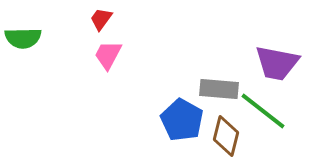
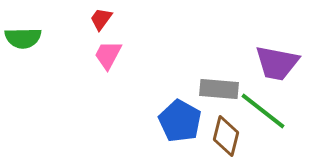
blue pentagon: moved 2 px left, 1 px down
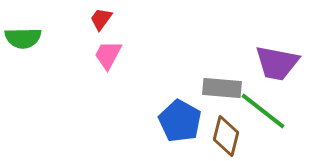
gray rectangle: moved 3 px right, 1 px up
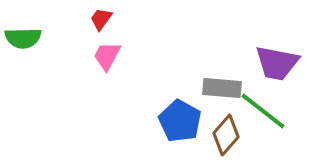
pink trapezoid: moved 1 px left, 1 px down
brown diamond: moved 1 px up; rotated 27 degrees clockwise
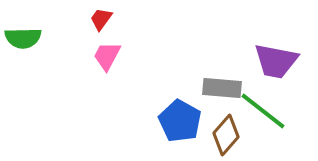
purple trapezoid: moved 1 px left, 2 px up
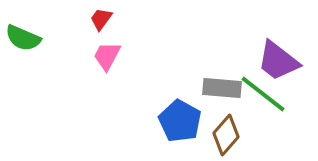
green semicircle: rotated 24 degrees clockwise
purple trapezoid: moved 2 px right; rotated 27 degrees clockwise
green line: moved 17 px up
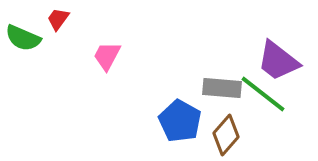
red trapezoid: moved 43 px left
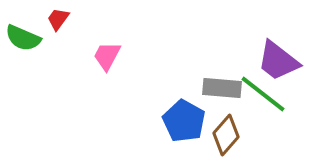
blue pentagon: moved 4 px right
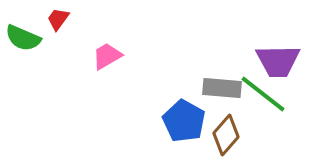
pink trapezoid: rotated 32 degrees clockwise
purple trapezoid: rotated 39 degrees counterclockwise
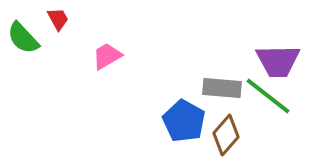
red trapezoid: rotated 115 degrees clockwise
green semicircle: rotated 24 degrees clockwise
green line: moved 5 px right, 2 px down
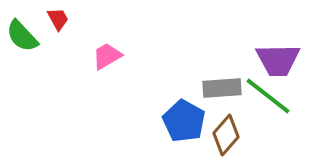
green semicircle: moved 1 px left, 2 px up
purple trapezoid: moved 1 px up
gray rectangle: rotated 9 degrees counterclockwise
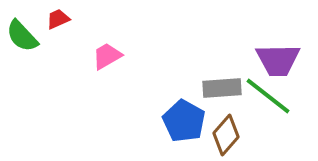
red trapezoid: rotated 85 degrees counterclockwise
